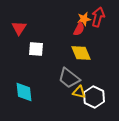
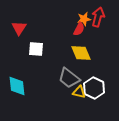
cyan diamond: moved 7 px left, 6 px up
white hexagon: moved 9 px up
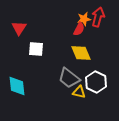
white hexagon: moved 2 px right, 6 px up
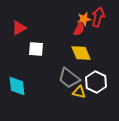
red triangle: rotated 28 degrees clockwise
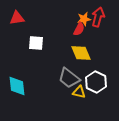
red triangle: moved 2 px left, 10 px up; rotated 21 degrees clockwise
white square: moved 6 px up
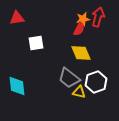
orange star: moved 1 px left
white square: rotated 14 degrees counterclockwise
white hexagon: rotated 15 degrees clockwise
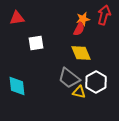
red arrow: moved 6 px right, 2 px up
white hexagon: rotated 10 degrees counterclockwise
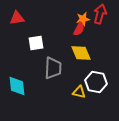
red arrow: moved 4 px left, 1 px up
gray trapezoid: moved 16 px left, 10 px up; rotated 125 degrees counterclockwise
white hexagon: rotated 20 degrees counterclockwise
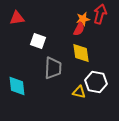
white square: moved 2 px right, 2 px up; rotated 28 degrees clockwise
yellow diamond: rotated 15 degrees clockwise
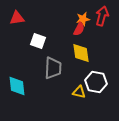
red arrow: moved 2 px right, 2 px down
